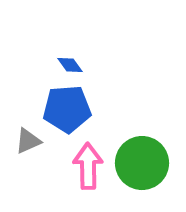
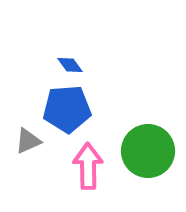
green circle: moved 6 px right, 12 px up
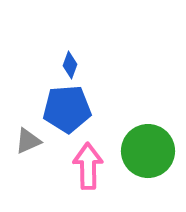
blue diamond: rotated 56 degrees clockwise
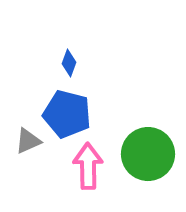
blue diamond: moved 1 px left, 2 px up
blue pentagon: moved 5 px down; rotated 18 degrees clockwise
green circle: moved 3 px down
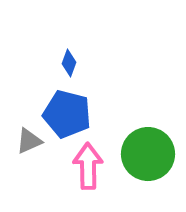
gray triangle: moved 1 px right
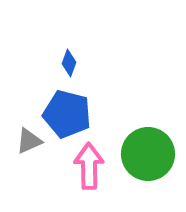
pink arrow: moved 1 px right
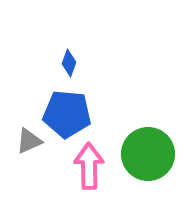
blue pentagon: rotated 9 degrees counterclockwise
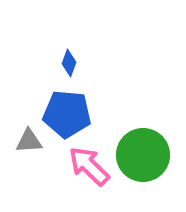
gray triangle: rotated 20 degrees clockwise
green circle: moved 5 px left, 1 px down
pink arrow: rotated 45 degrees counterclockwise
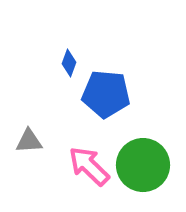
blue pentagon: moved 39 px right, 20 px up
green circle: moved 10 px down
